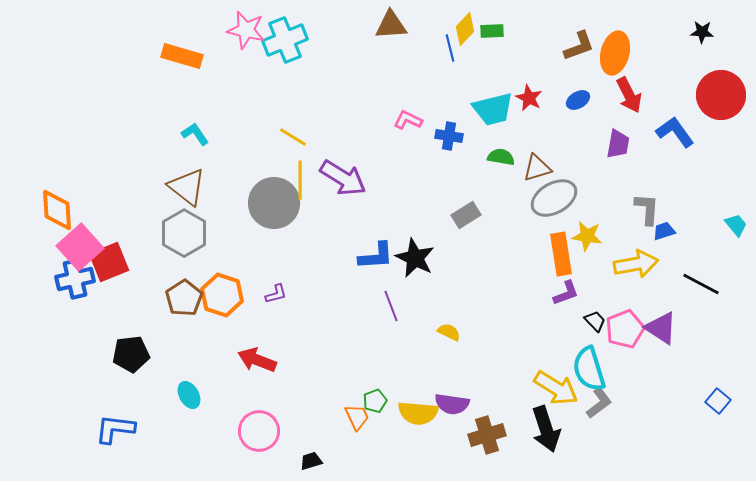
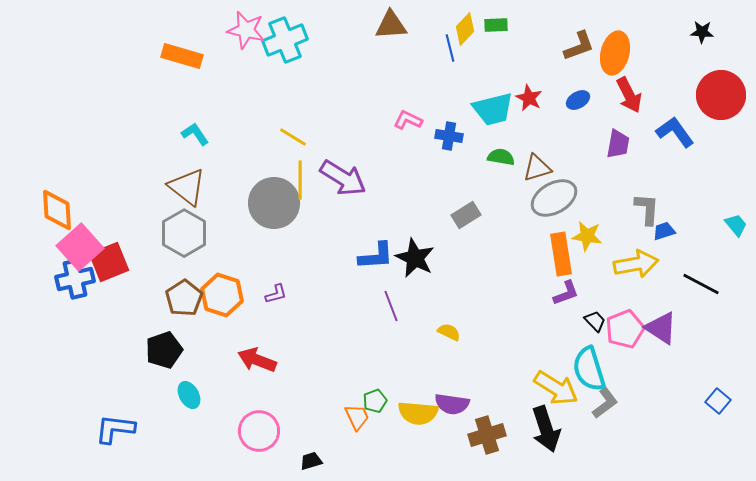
green rectangle at (492, 31): moved 4 px right, 6 px up
black pentagon at (131, 354): moved 33 px right, 4 px up; rotated 12 degrees counterclockwise
gray L-shape at (599, 403): moved 6 px right
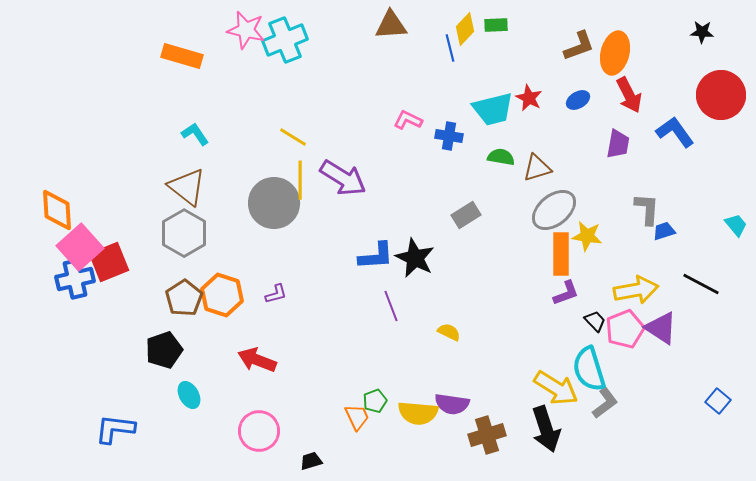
gray ellipse at (554, 198): moved 12 px down; rotated 9 degrees counterclockwise
orange rectangle at (561, 254): rotated 9 degrees clockwise
yellow arrow at (636, 264): moved 26 px down
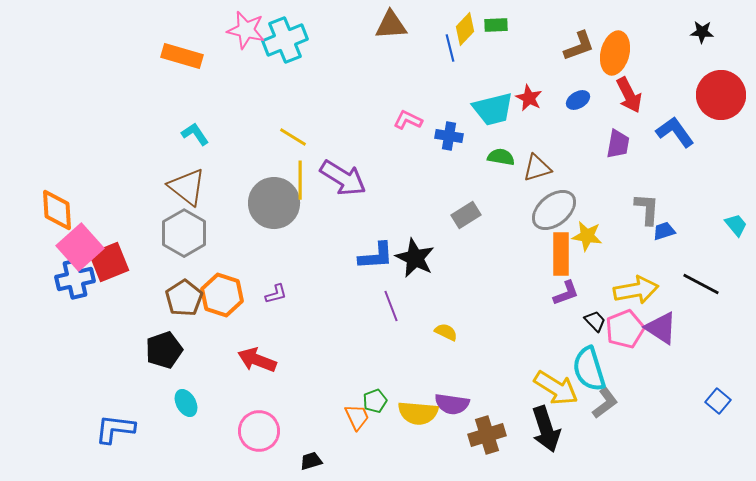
yellow semicircle at (449, 332): moved 3 px left
cyan ellipse at (189, 395): moved 3 px left, 8 px down
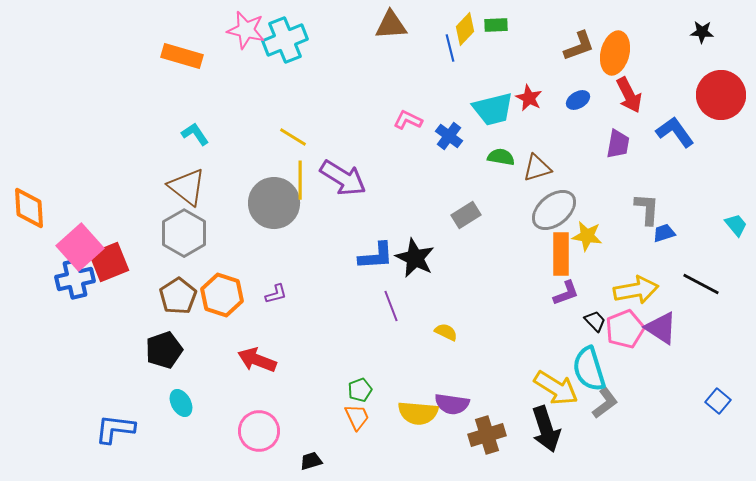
blue cross at (449, 136): rotated 28 degrees clockwise
orange diamond at (57, 210): moved 28 px left, 2 px up
blue trapezoid at (664, 231): moved 2 px down
brown pentagon at (184, 298): moved 6 px left, 2 px up
green pentagon at (375, 401): moved 15 px left, 11 px up
cyan ellipse at (186, 403): moved 5 px left
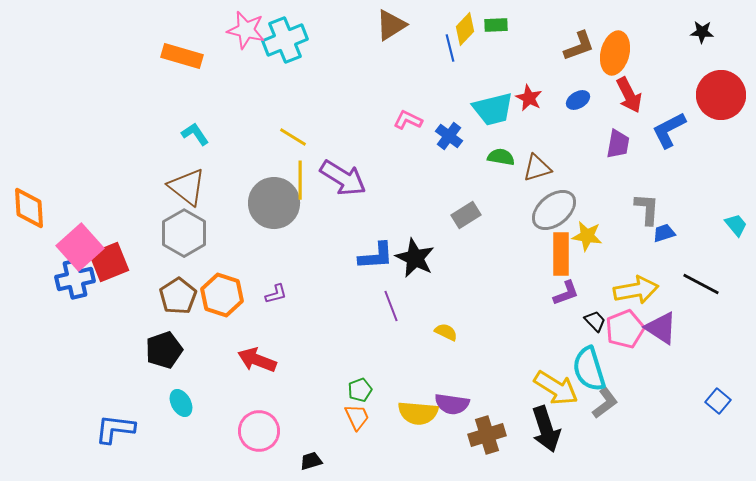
brown triangle at (391, 25): rotated 28 degrees counterclockwise
blue L-shape at (675, 132): moved 6 px left, 2 px up; rotated 81 degrees counterclockwise
